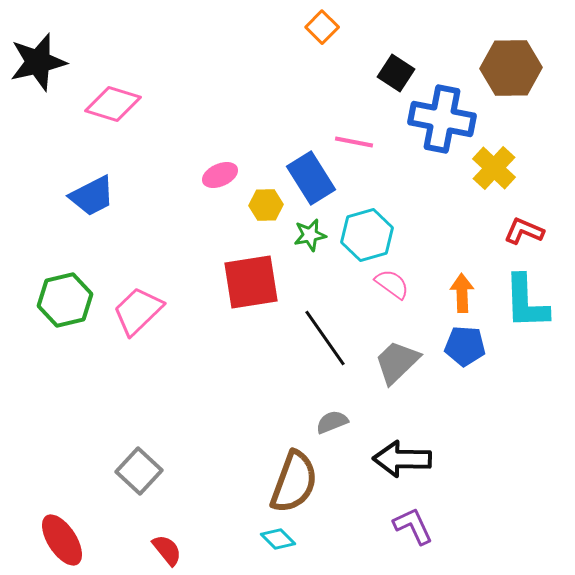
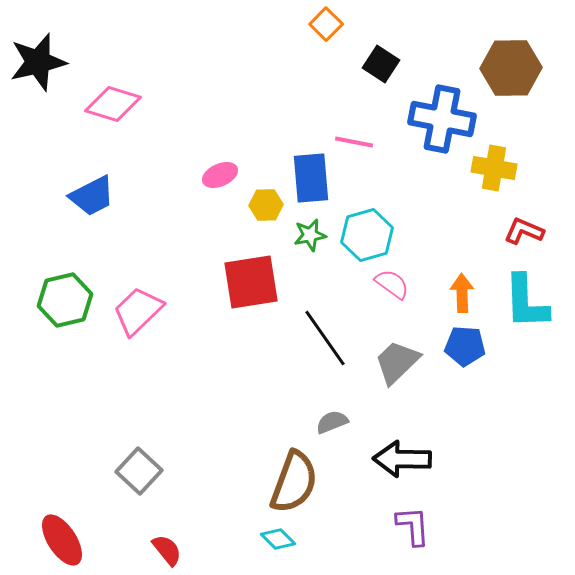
orange square: moved 4 px right, 3 px up
black square: moved 15 px left, 9 px up
yellow cross: rotated 33 degrees counterclockwise
blue rectangle: rotated 27 degrees clockwise
purple L-shape: rotated 21 degrees clockwise
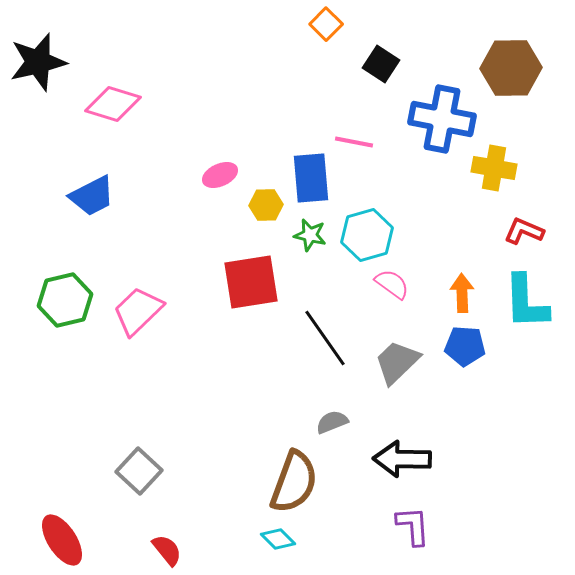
green star: rotated 24 degrees clockwise
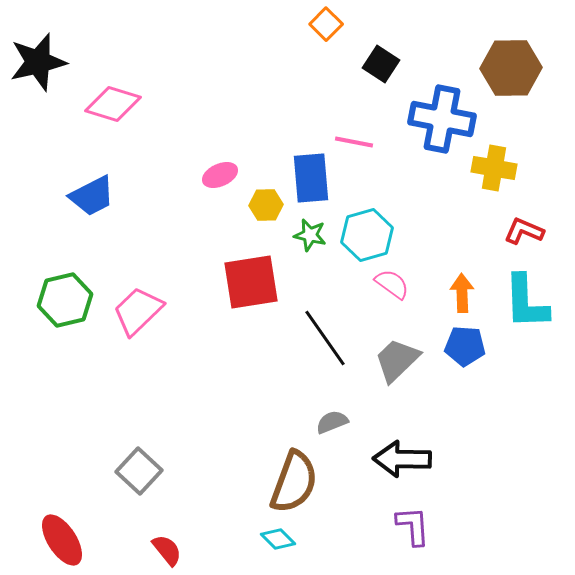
gray trapezoid: moved 2 px up
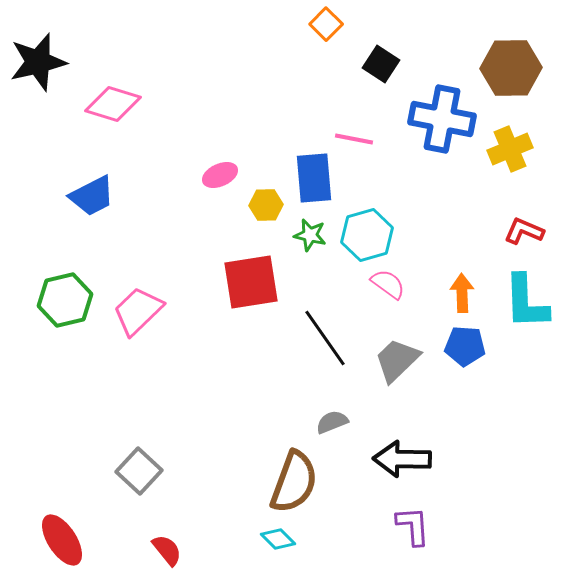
pink line: moved 3 px up
yellow cross: moved 16 px right, 19 px up; rotated 33 degrees counterclockwise
blue rectangle: moved 3 px right
pink semicircle: moved 4 px left
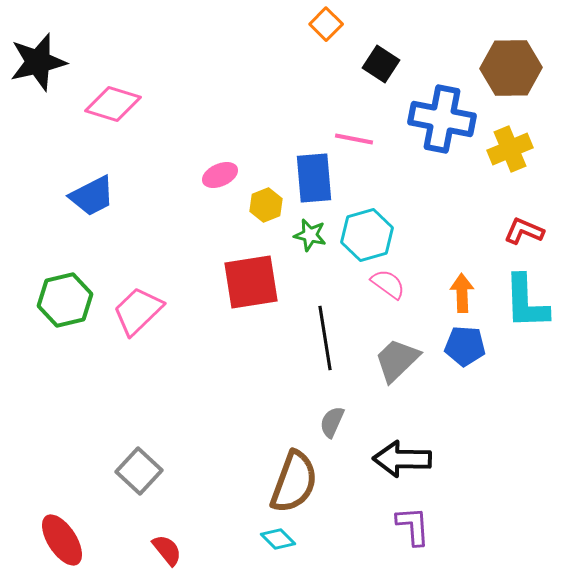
yellow hexagon: rotated 20 degrees counterclockwise
black line: rotated 26 degrees clockwise
gray semicircle: rotated 44 degrees counterclockwise
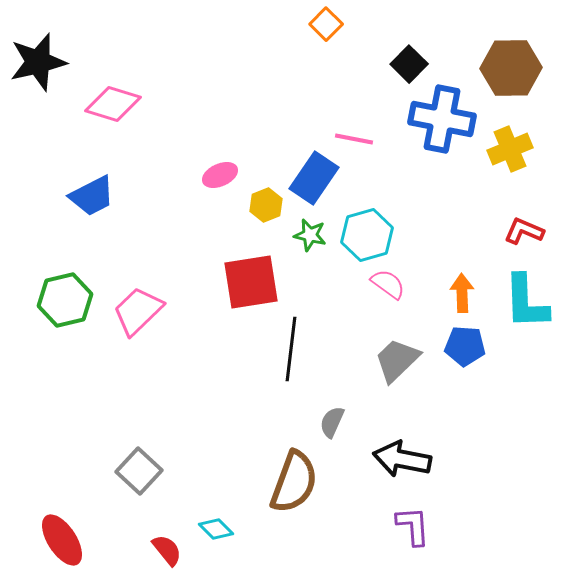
black square: moved 28 px right; rotated 12 degrees clockwise
blue rectangle: rotated 39 degrees clockwise
black line: moved 34 px left, 11 px down; rotated 16 degrees clockwise
black arrow: rotated 10 degrees clockwise
cyan diamond: moved 62 px left, 10 px up
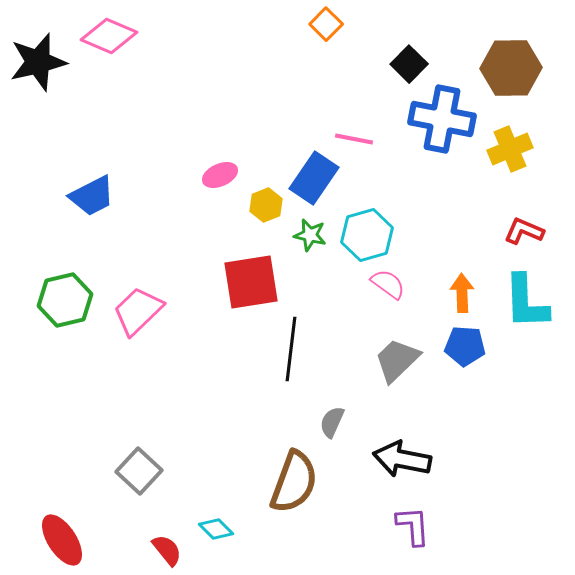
pink diamond: moved 4 px left, 68 px up; rotated 6 degrees clockwise
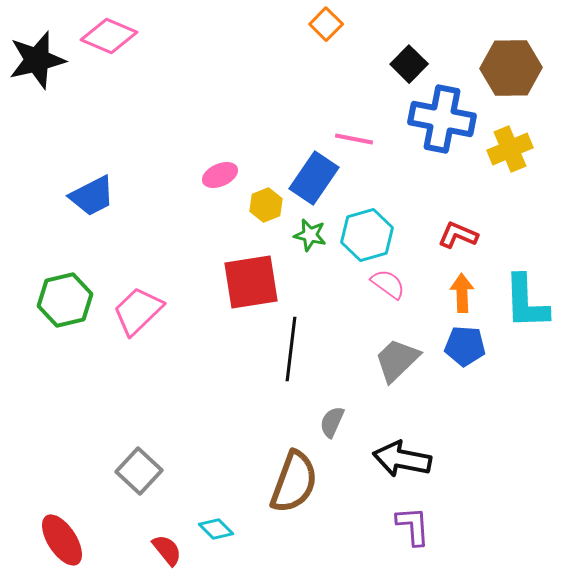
black star: moved 1 px left, 2 px up
red L-shape: moved 66 px left, 4 px down
